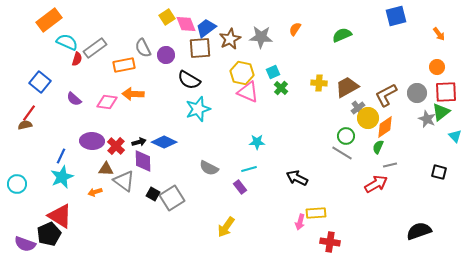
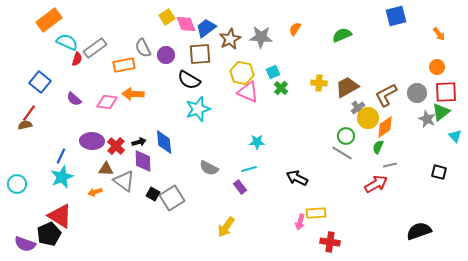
brown square at (200, 48): moved 6 px down
blue diamond at (164, 142): rotated 60 degrees clockwise
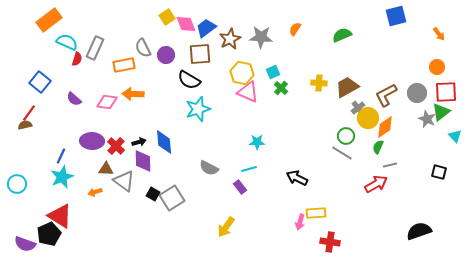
gray rectangle at (95, 48): rotated 30 degrees counterclockwise
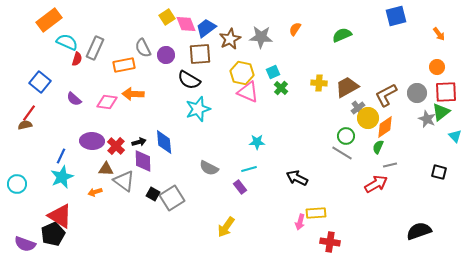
black pentagon at (49, 234): moved 4 px right
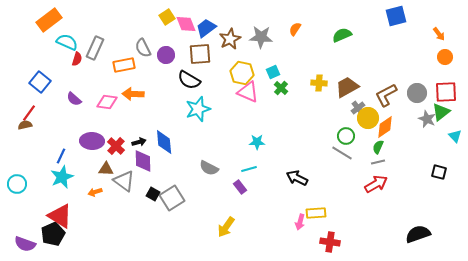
orange circle at (437, 67): moved 8 px right, 10 px up
gray line at (390, 165): moved 12 px left, 3 px up
black semicircle at (419, 231): moved 1 px left, 3 px down
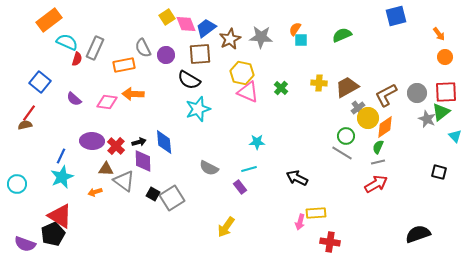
cyan square at (273, 72): moved 28 px right, 32 px up; rotated 24 degrees clockwise
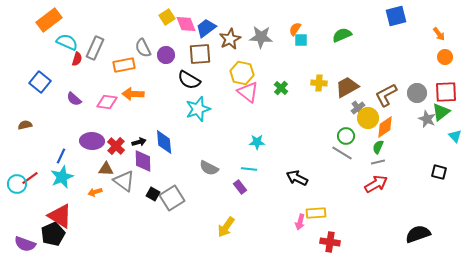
pink triangle at (248, 92): rotated 15 degrees clockwise
red line at (29, 113): moved 1 px right, 65 px down; rotated 18 degrees clockwise
cyan line at (249, 169): rotated 21 degrees clockwise
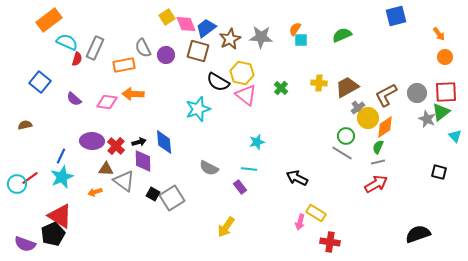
brown square at (200, 54): moved 2 px left, 3 px up; rotated 20 degrees clockwise
black semicircle at (189, 80): moved 29 px right, 2 px down
pink triangle at (248, 92): moved 2 px left, 3 px down
cyan star at (257, 142): rotated 14 degrees counterclockwise
yellow rectangle at (316, 213): rotated 36 degrees clockwise
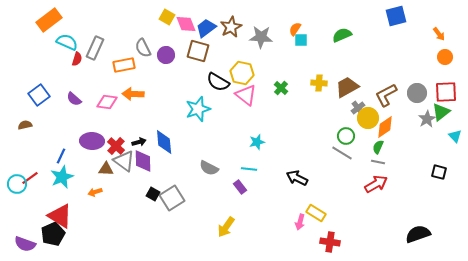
yellow square at (167, 17): rotated 28 degrees counterclockwise
brown star at (230, 39): moved 1 px right, 12 px up
blue square at (40, 82): moved 1 px left, 13 px down; rotated 15 degrees clockwise
gray star at (427, 119): rotated 18 degrees clockwise
gray line at (378, 162): rotated 24 degrees clockwise
gray triangle at (124, 181): moved 20 px up
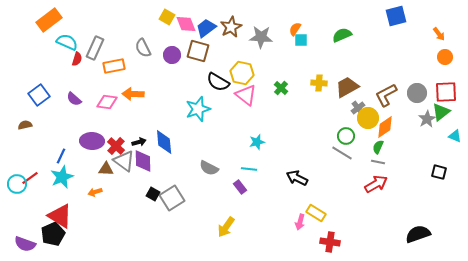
purple circle at (166, 55): moved 6 px right
orange rectangle at (124, 65): moved 10 px left, 1 px down
cyan triangle at (455, 136): rotated 24 degrees counterclockwise
